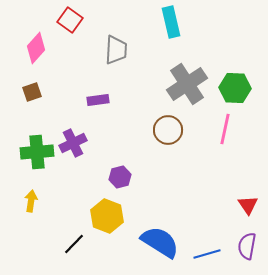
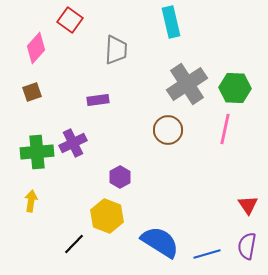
purple hexagon: rotated 15 degrees counterclockwise
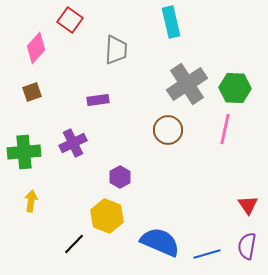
green cross: moved 13 px left
blue semicircle: rotated 9 degrees counterclockwise
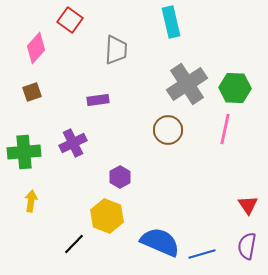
blue line: moved 5 px left
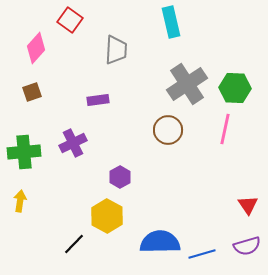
yellow arrow: moved 11 px left
yellow hexagon: rotated 8 degrees clockwise
blue semicircle: rotated 24 degrees counterclockwise
purple semicircle: rotated 116 degrees counterclockwise
